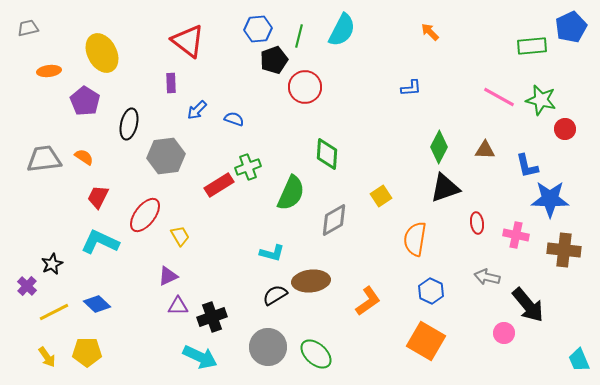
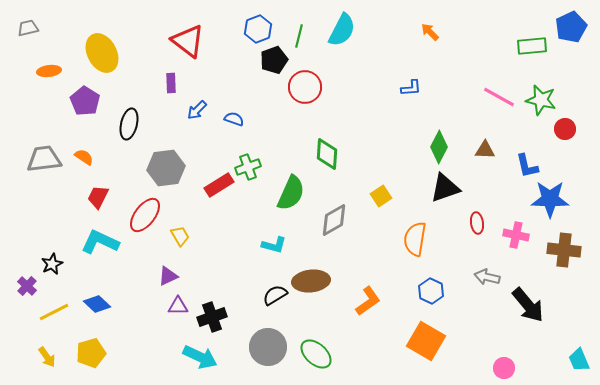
blue hexagon at (258, 29): rotated 16 degrees counterclockwise
gray hexagon at (166, 156): moved 12 px down
cyan L-shape at (272, 253): moved 2 px right, 8 px up
pink circle at (504, 333): moved 35 px down
yellow pentagon at (87, 352): moved 4 px right, 1 px down; rotated 16 degrees counterclockwise
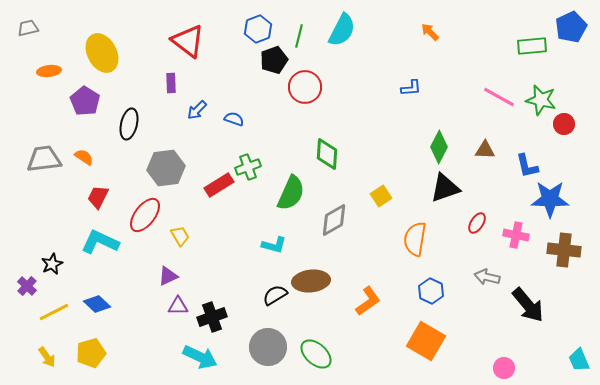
red circle at (565, 129): moved 1 px left, 5 px up
red ellipse at (477, 223): rotated 40 degrees clockwise
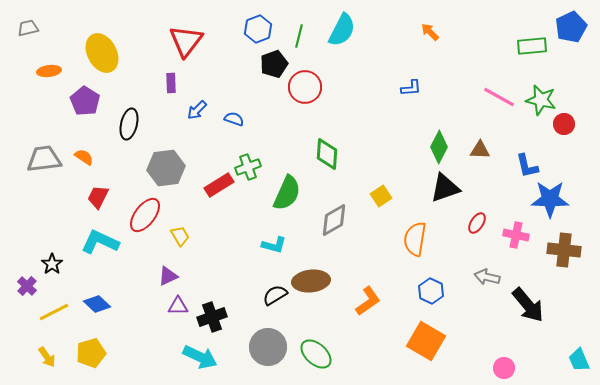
red triangle at (188, 41): moved 2 px left; rotated 30 degrees clockwise
black pentagon at (274, 60): moved 4 px down
brown triangle at (485, 150): moved 5 px left
green semicircle at (291, 193): moved 4 px left
black star at (52, 264): rotated 10 degrees counterclockwise
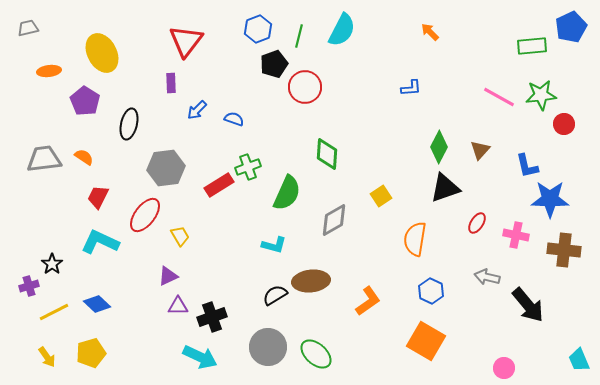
green star at (541, 100): moved 5 px up; rotated 20 degrees counterclockwise
brown triangle at (480, 150): rotated 50 degrees counterclockwise
purple cross at (27, 286): moved 2 px right; rotated 30 degrees clockwise
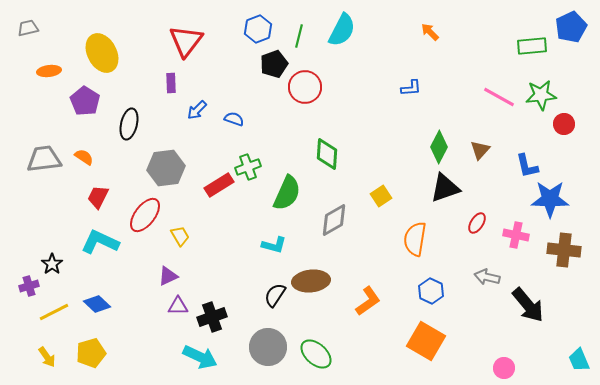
black semicircle at (275, 295): rotated 25 degrees counterclockwise
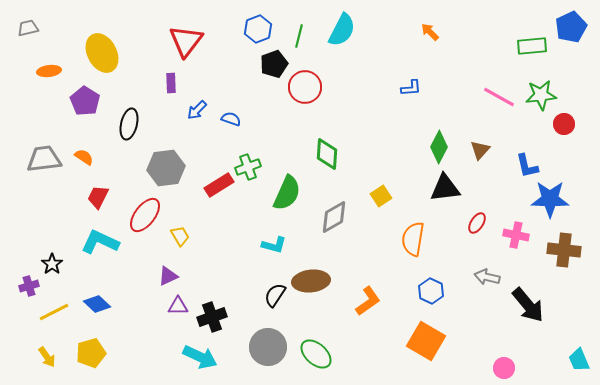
blue semicircle at (234, 119): moved 3 px left
black triangle at (445, 188): rotated 12 degrees clockwise
gray diamond at (334, 220): moved 3 px up
orange semicircle at (415, 239): moved 2 px left
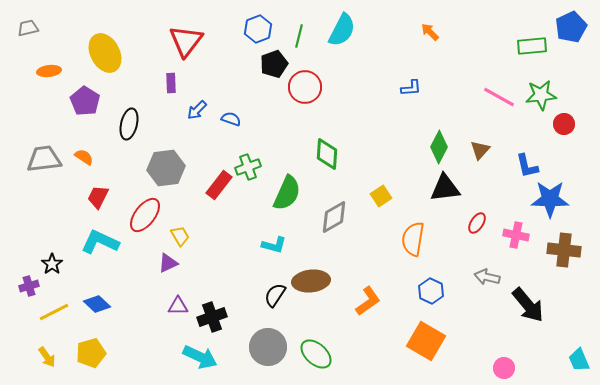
yellow ellipse at (102, 53): moved 3 px right
red rectangle at (219, 185): rotated 20 degrees counterclockwise
purple triangle at (168, 276): moved 13 px up
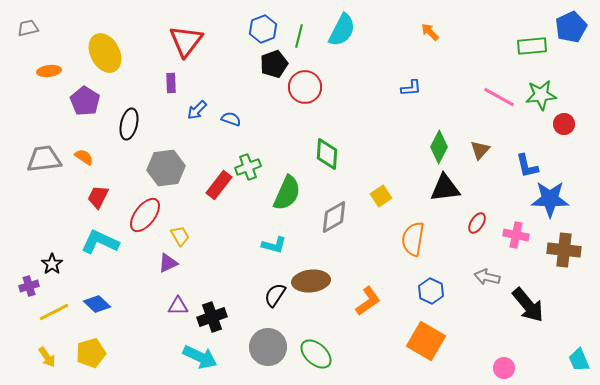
blue hexagon at (258, 29): moved 5 px right
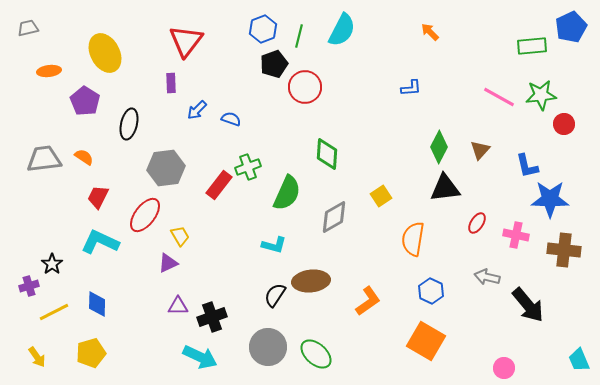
blue diamond at (97, 304): rotated 48 degrees clockwise
yellow arrow at (47, 357): moved 10 px left
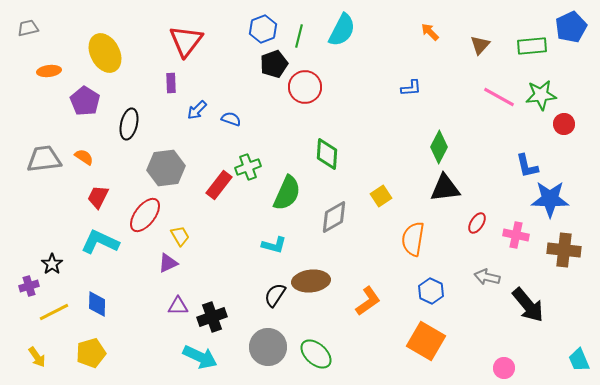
brown triangle at (480, 150): moved 105 px up
